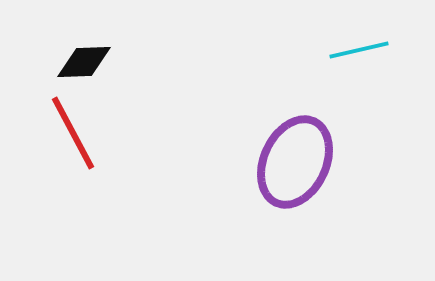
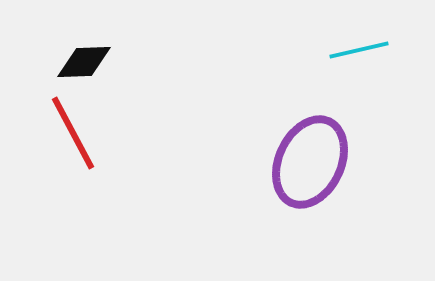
purple ellipse: moved 15 px right
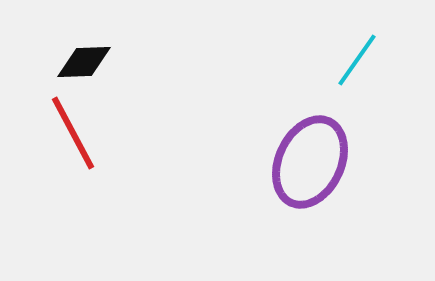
cyan line: moved 2 px left, 10 px down; rotated 42 degrees counterclockwise
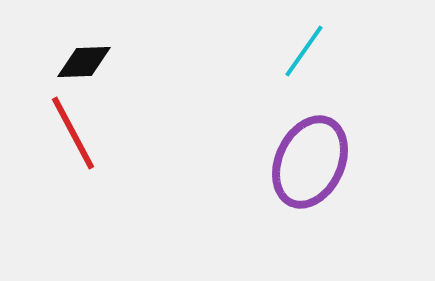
cyan line: moved 53 px left, 9 px up
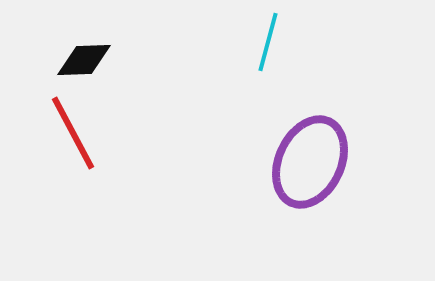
cyan line: moved 36 px left, 9 px up; rotated 20 degrees counterclockwise
black diamond: moved 2 px up
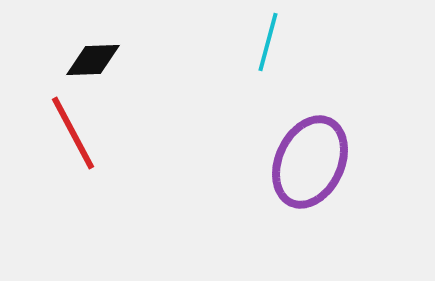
black diamond: moved 9 px right
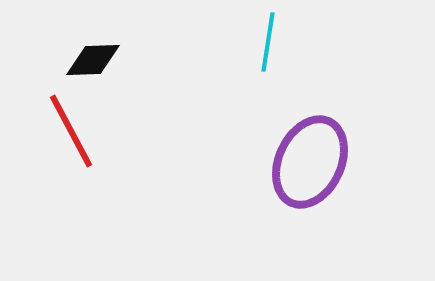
cyan line: rotated 6 degrees counterclockwise
red line: moved 2 px left, 2 px up
